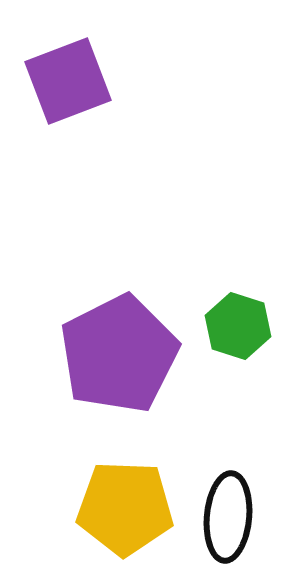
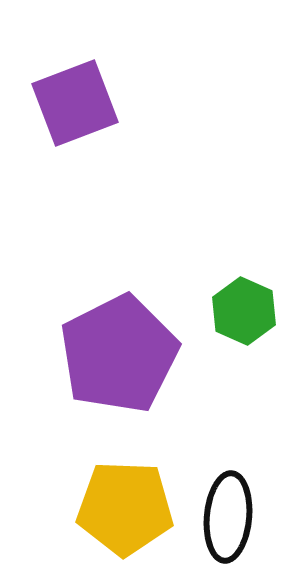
purple square: moved 7 px right, 22 px down
green hexagon: moved 6 px right, 15 px up; rotated 6 degrees clockwise
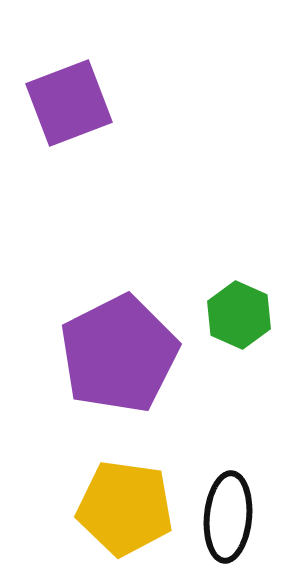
purple square: moved 6 px left
green hexagon: moved 5 px left, 4 px down
yellow pentagon: rotated 6 degrees clockwise
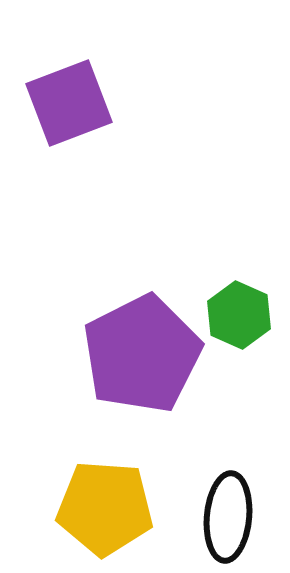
purple pentagon: moved 23 px right
yellow pentagon: moved 20 px left; rotated 4 degrees counterclockwise
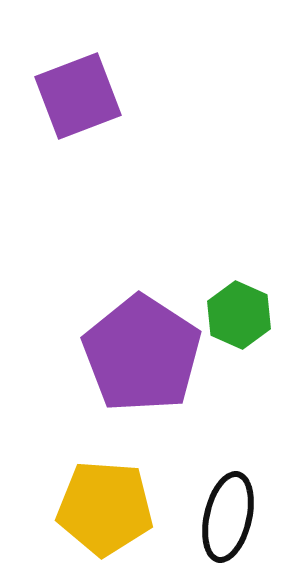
purple square: moved 9 px right, 7 px up
purple pentagon: rotated 12 degrees counterclockwise
black ellipse: rotated 8 degrees clockwise
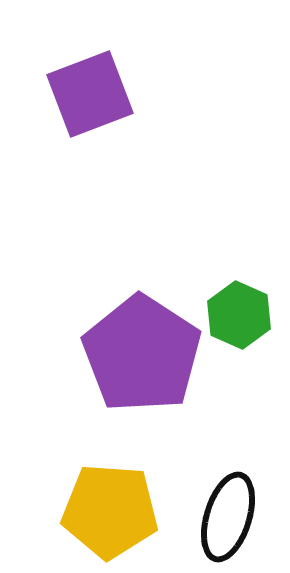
purple square: moved 12 px right, 2 px up
yellow pentagon: moved 5 px right, 3 px down
black ellipse: rotated 4 degrees clockwise
